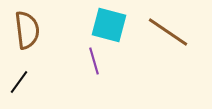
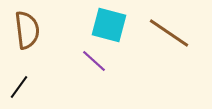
brown line: moved 1 px right, 1 px down
purple line: rotated 32 degrees counterclockwise
black line: moved 5 px down
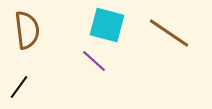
cyan square: moved 2 px left
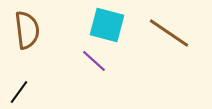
black line: moved 5 px down
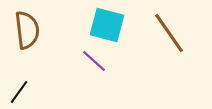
brown line: rotated 21 degrees clockwise
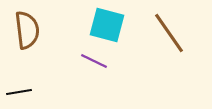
purple line: rotated 16 degrees counterclockwise
black line: rotated 45 degrees clockwise
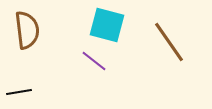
brown line: moved 9 px down
purple line: rotated 12 degrees clockwise
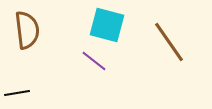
black line: moved 2 px left, 1 px down
